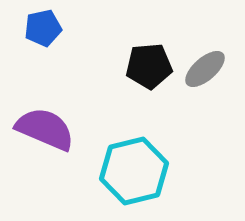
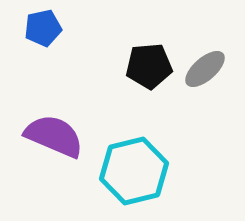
purple semicircle: moved 9 px right, 7 px down
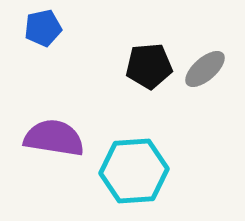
purple semicircle: moved 2 px down; rotated 14 degrees counterclockwise
cyan hexagon: rotated 10 degrees clockwise
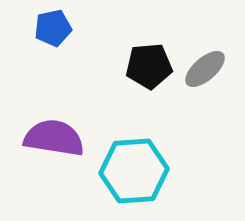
blue pentagon: moved 10 px right
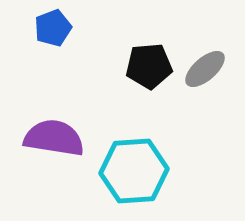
blue pentagon: rotated 9 degrees counterclockwise
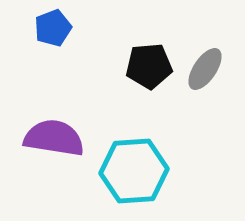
gray ellipse: rotated 15 degrees counterclockwise
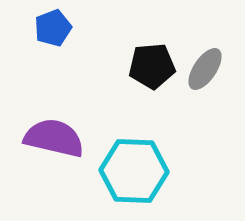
black pentagon: moved 3 px right
purple semicircle: rotated 4 degrees clockwise
cyan hexagon: rotated 6 degrees clockwise
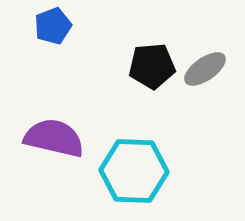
blue pentagon: moved 2 px up
gray ellipse: rotated 21 degrees clockwise
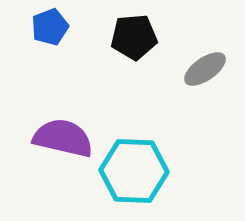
blue pentagon: moved 3 px left, 1 px down
black pentagon: moved 18 px left, 29 px up
purple semicircle: moved 9 px right
